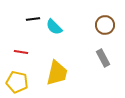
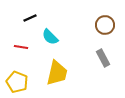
black line: moved 3 px left, 1 px up; rotated 16 degrees counterclockwise
cyan semicircle: moved 4 px left, 10 px down
red line: moved 5 px up
yellow pentagon: rotated 10 degrees clockwise
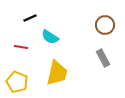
cyan semicircle: rotated 12 degrees counterclockwise
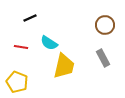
cyan semicircle: moved 1 px left, 6 px down
yellow trapezoid: moved 7 px right, 7 px up
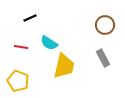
yellow pentagon: moved 1 px right, 1 px up
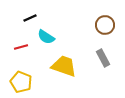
cyan semicircle: moved 3 px left, 6 px up
red line: rotated 24 degrees counterclockwise
yellow trapezoid: rotated 84 degrees counterclockwise
yellow pentagon: moved 3 px right, 1 px down
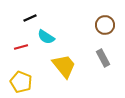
yellow trapezoid: rotated 32 degrees clockwise
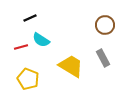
cyan semicircle: moved 5 px left, 3 px down
yellow trapezoid: moved 7 px right; rotated 20 degrees counterclockwise
yellow pentagon: moved 7 px right, 3 px up
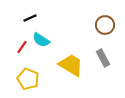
red line: moved 1 px right; rotated 40 degrees counterclockwise
yellow trapezoid: moved 1 px up
